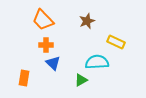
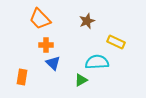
orange trapezoid: moved 3 px left, 1 px up
orange rectangle: moved 2 px left, 1 px up
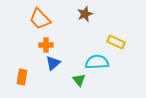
brown star: moved 2 px left, 7 px up
blue triangle: rotated 35 degrees clockwise
green triangle: moved 2 px left; rotated 40 degrees counterclockwise
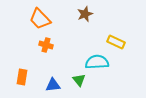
orange cross: rotated 16 degrees clockwise
blue triangle: moved 22 px down; rotated 35 degrees clockwise
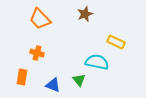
orange cross: moved 9 px left, 8 px down
cyan semicircle: rotated 15 degrees clockwise
blue triangle: rotated 28 degrees clockwise
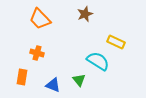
cyan semicircle: moved 1 px right, 1 px up; rotated 20 degrees clockwise
